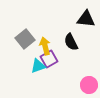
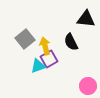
pink circle: moved 1 px left, 1 px down
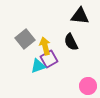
black triangle: moved 6 px left, 3 px up
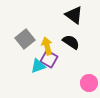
black triangle: moved 6 px left, 1 px up; rotated 30 degrees clockwise
black semicircle: rotated 150 degrees clockwise
yellow arrow: moved 2 px right
purple square: rotated 30 degrees counterclockwise
pink circle: moved 1 px right, 3 px up
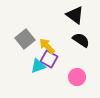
black triangle: moved 1 px right
black semicircle: moved 10 px right, 2 px up
yellow arrow: rotated 30 degrees counterclockwise
pink circle: moved 12 px left, 6 px up
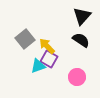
black triangle: moved 7 px right, 1 px down; rotated 36 degrees clockwise
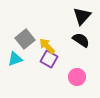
cyan triangle: moved 23 px left, 7 px up
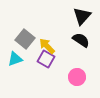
gray square: rotated 12 degrees counterclockwise
purple square: moved 3 px left
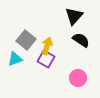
black triangle: moved 8 px left
gray square: moved 1 px right, 1 px down
yellow arrow: rotated 60 degrees clockwise
pink circle: moved 1 px right, 1 px down
